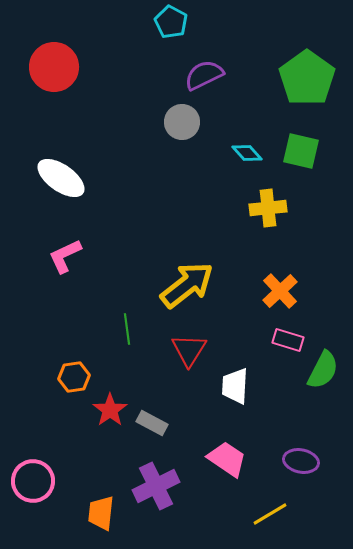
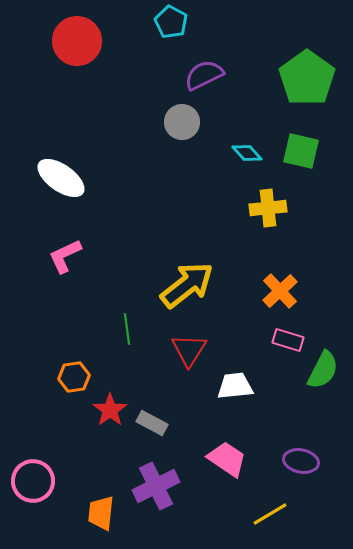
red circle: moved 23 px right, 26 px up
white trapezoid: rotated 81 degrees clockwise
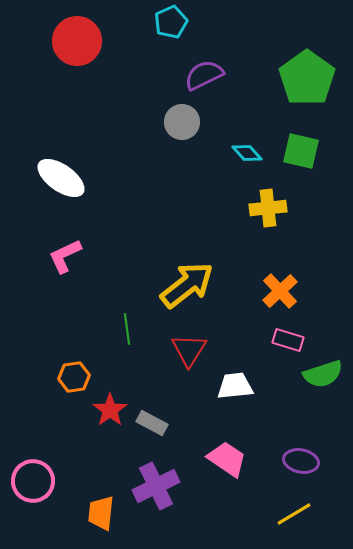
cyan pentagon: rotated 20 degrees clockwise
green semicircle: moved 4 px down; rotated 45 degrees clockwise
yellow line: moved 24 px right
